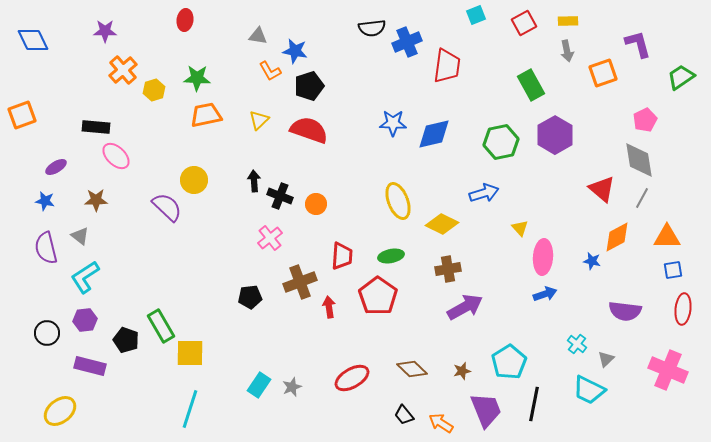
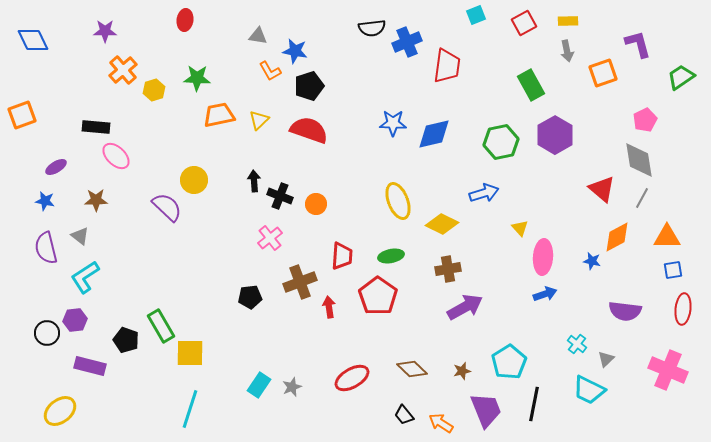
orange trapezoid at (206, 115): moved 13 px right
purple hexagon at (85, 320): moved 10 px left
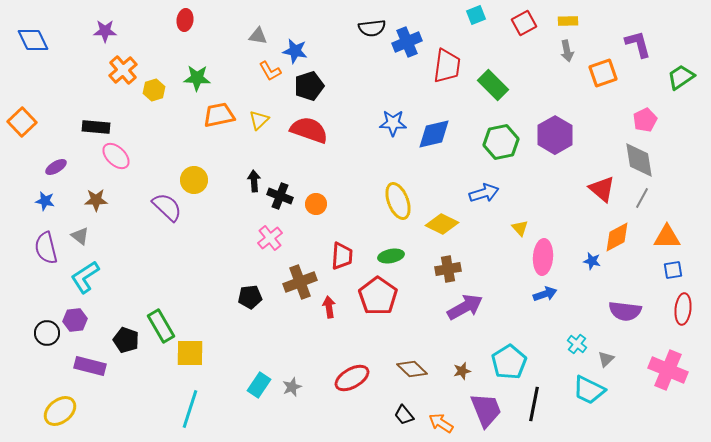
green rectangle at (531, 85): moved 38 px left; rotated 16 degrees counterclockwise
orange square at (22, 115): moved 7 px down; rotated 24 degrees counterclockwise
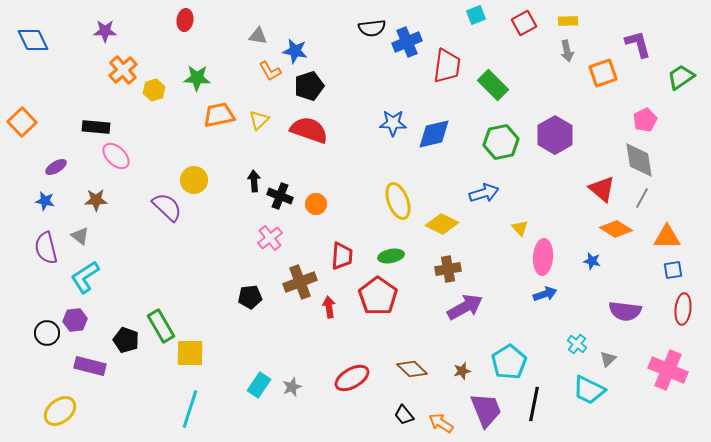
orange diamond at (617, 237): moved 1 px left, 8 px up; rotated 60 degrees clockwise
gray triangle at (606, 359): moved 2 px right
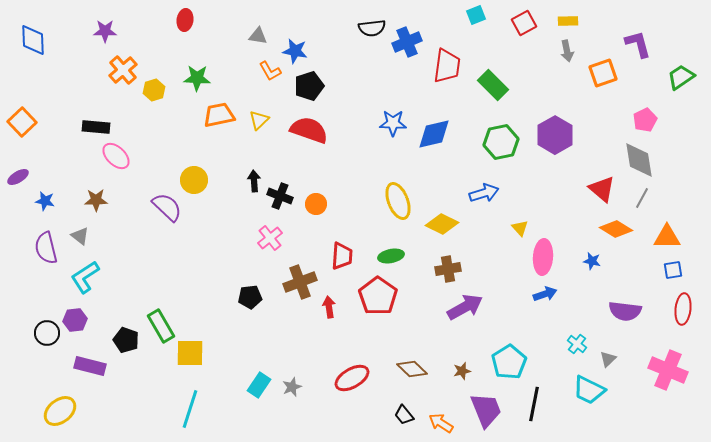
blue diamond at (33, 40): rotated 24 degrees clockwise
purple ellipse at (56, 167): moved 38 px left, 10 px down
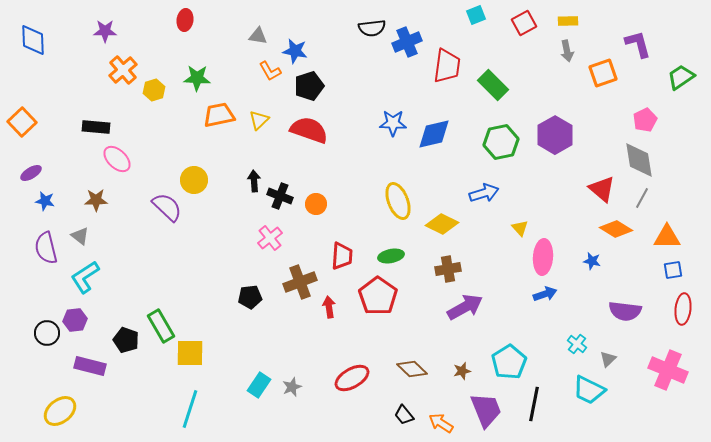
pink ellipse at (116, 156): moved 1 px right, 3 px down
purple ellipse at (18, 177): moved 13 px right, 4 px up
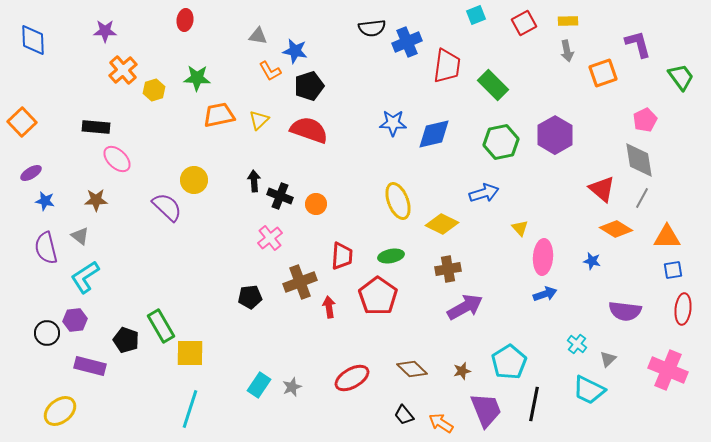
green trapezoid at (681, 77): rotated 88 degrees clockwise
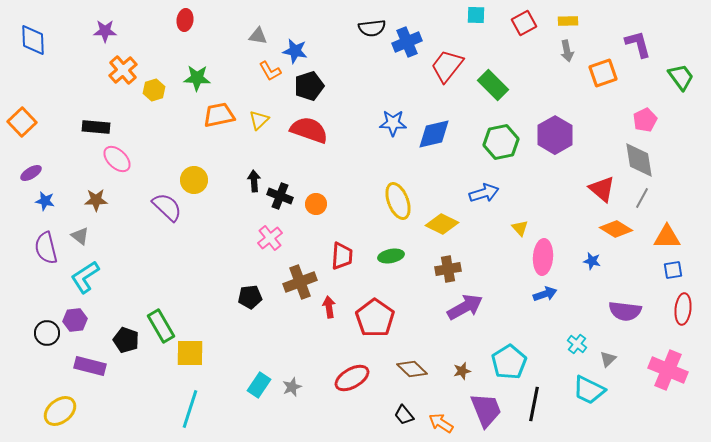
cyan square at (476, 15): rotated 24 degrees clockwise
red trapezoid at (447, 66): rotated 150 degrees counterclockwise
red pentagon at (378, 296): moved 3 px left, 22 px down
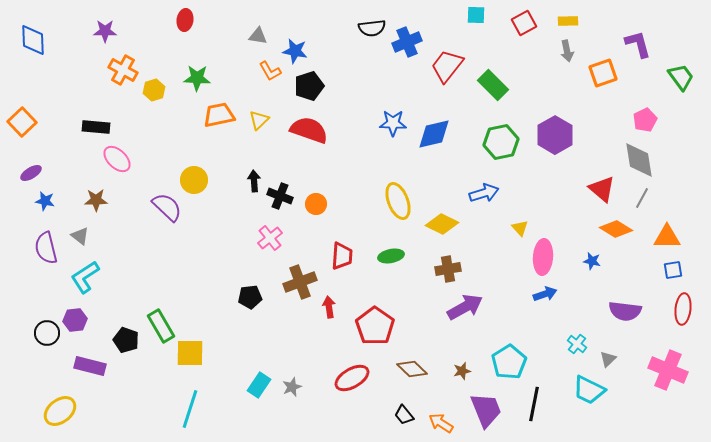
orange cross at (123, 70): rotated 20 degrees counterclockwise
red pentagon at (375, 318): moved 8 px down
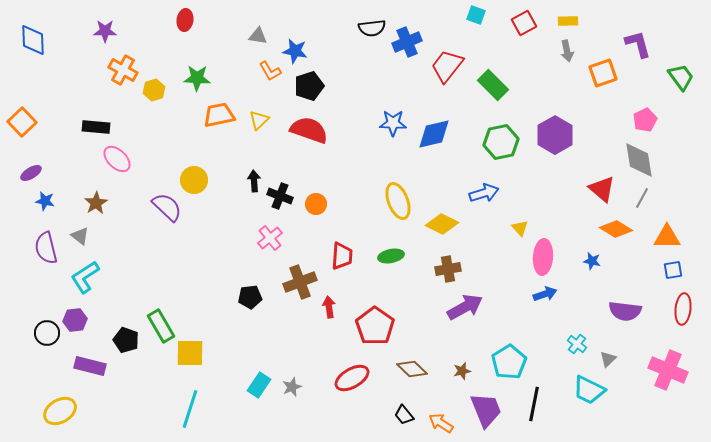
cyan square at (476, 15): rotated 18 degrees clockwise
brown star at (96, 200): moved 3 px down; rotated 30 degrees counterclockwise
yellow ellipse at (60, 411): rotated 8 degrees clockwise
